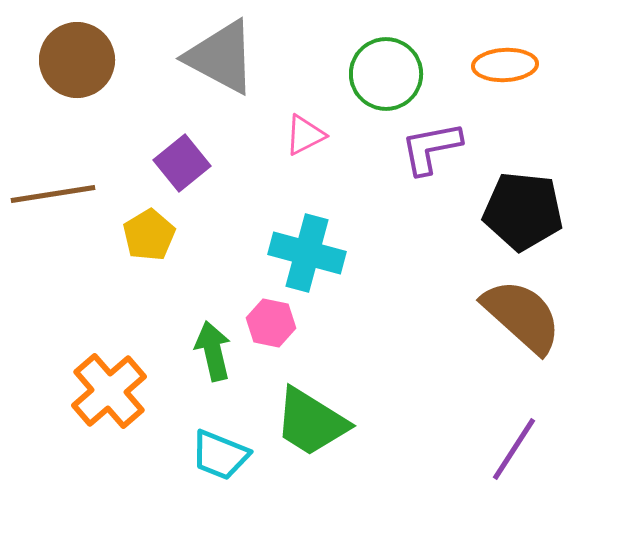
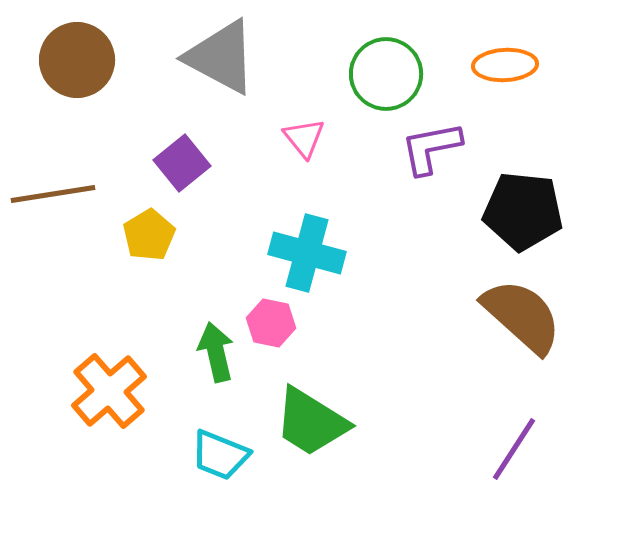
pink triangle: moved 1 px left, 3 px down; rotated 42 degrees counterclockwise
green arrow: moved 3 px right, 1 px down
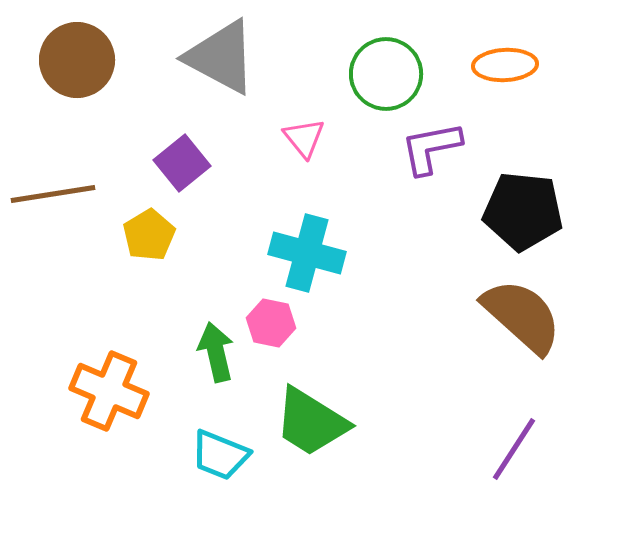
orange cross: rotated 26 degrees counterclockwise
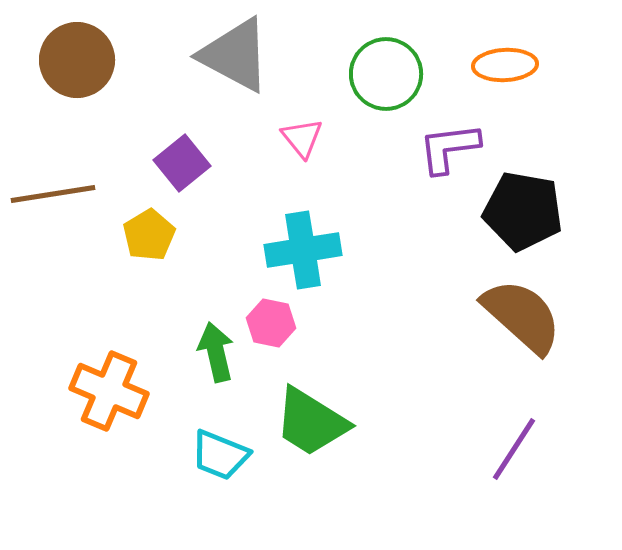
gray triangle: moved 14 px right, 2 px up
pink triangle: moved 2 px left
purple L-shape: moved 18 px right; rotated 4 degrees clockwise
black pentagon: rotated 4 degrees clockwise
cyan cross: moved 4 px left, 3 px up; rotated 24 degrees counterclockwise
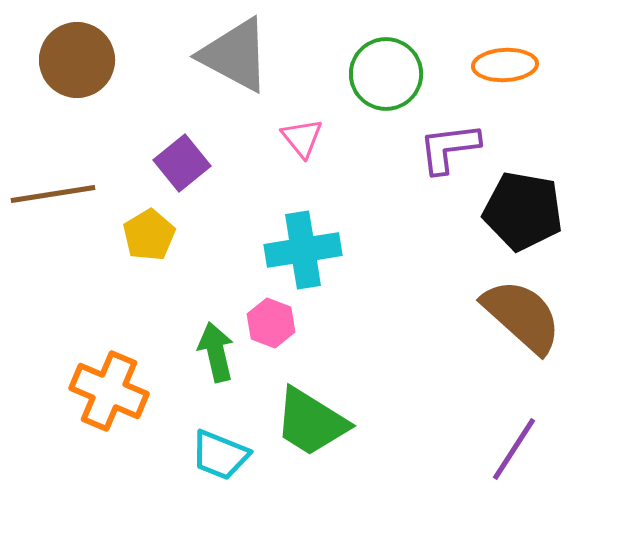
pink hexagon: rotated 9 degrees clockwise
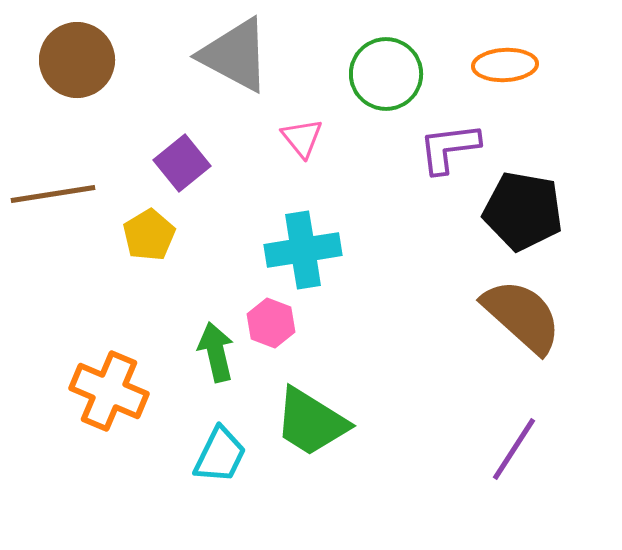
cyan trapezoid: rotated 86 degrees counterclockwise
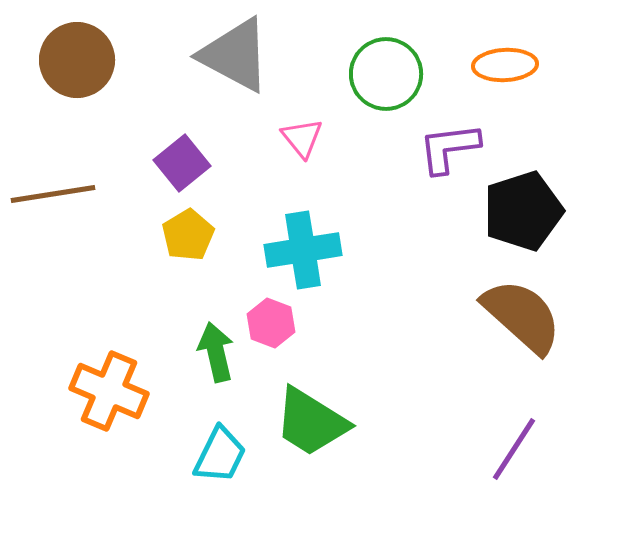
black pentagon: rotated 28 degrees counterclockwise
yellow pentagon: moved 39 px right
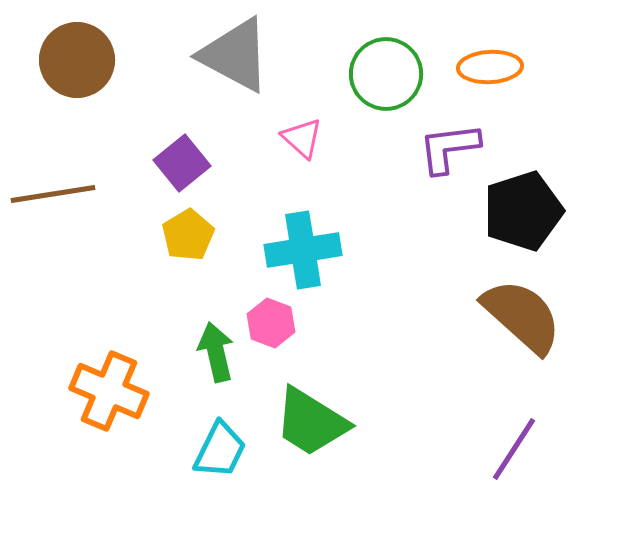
orange ellipse: moved 15 px left, 2 px down
pink triangle: rotated 9 degrees counterclockwise
cyan trapezoid: moved 5 px up
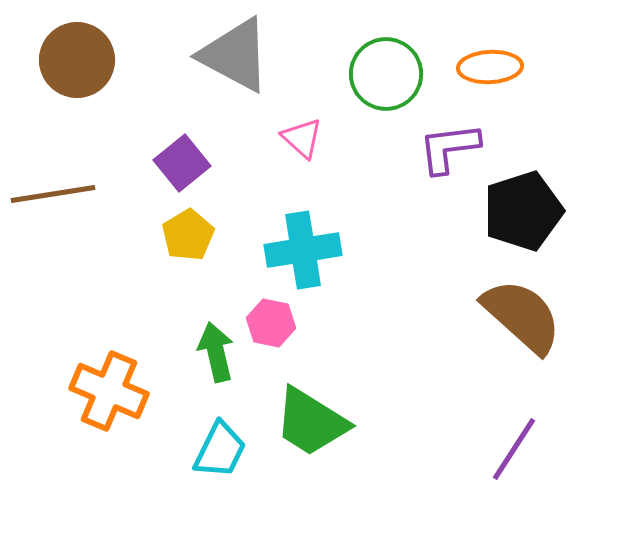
pink hexagon: rotated 9 degrees counterclockwise
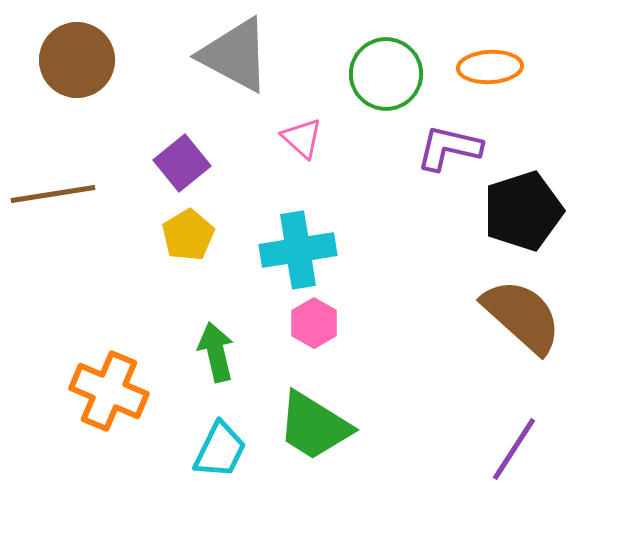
purple L-shape: rotated 20 degrees clockwise
cyan cross: moved 5 px left
pink hexagon: moved 43 px right; rotated 18 degrees clockwise
green trapezoid: moved 3 px right, 4 px down
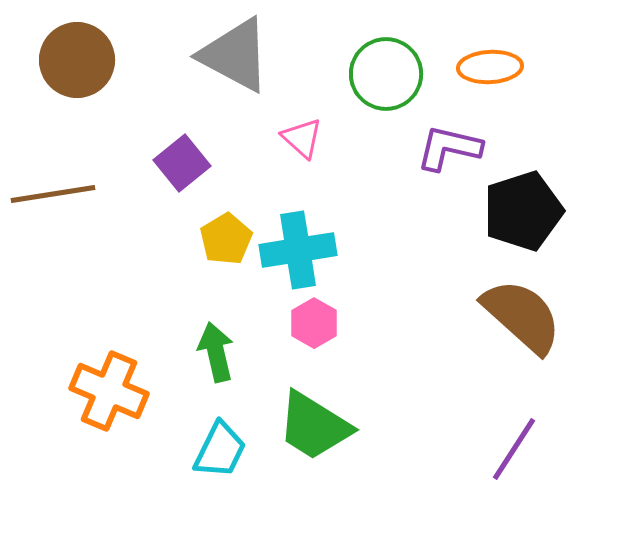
yellow pentagon: moved 38 px right, 4 px down
